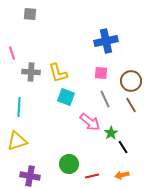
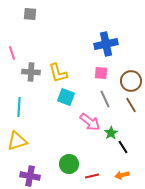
blue cross: moved 3 px down
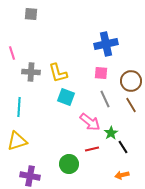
gray square: moved 1 px right
red line: moved 27 px up
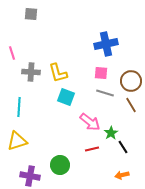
gray line: moved 6 px up; rotated 48 degrees counterclockwise
green circle: moved 9 px left, 1 px down
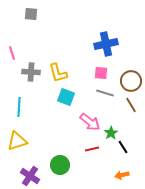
purple cross: rotated 24 degrees clockwise
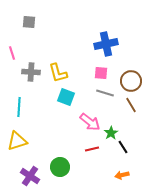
gray square: moved 2 px left, 8 px down
green circle: moved 2 px down
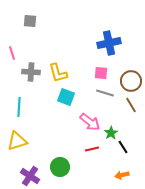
gray square: moved 1 px right, 1 px up
blue cross: moved 3 px right, 1 px up
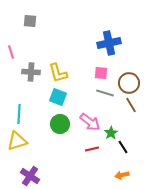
pink line: moved 1 px left, 1 px up
brown circle: moved 2 px left, 2 px down
cyan square: moved 8 px left
cyan line: moved 7 px down
green circle: moved 43 px up
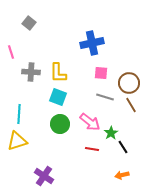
gray square: moved 1 px left, 2 px down; rotated 32 degrees clockwise
blue cross: moved 17 px left
yellow L-shape: rotated 15 degrees clockwise
gray line: moved 4 px down
red line: rotated 24 degrees clockwise
purple cross: moved 14 px right
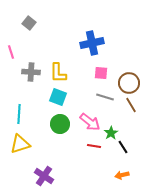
yellow triangle: moved 3 px right, 3 px down
red line: moved 2 px right, 3 px up
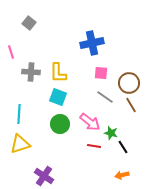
gray line: rotated 18 degrees clockwise
green star: rotated 24 degrees counterclockwise
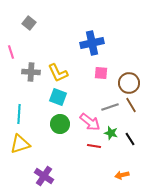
yellow L-shape: rotated 25 degrees counterclockwise
gray line: moved 5 px right, 10 px down; rotated 54 degrees counterclockwise
black line: moved 7 px right, 8 px up
